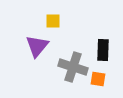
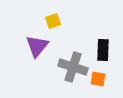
yellow square: rotated 21 degrees counterclockwise
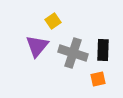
yellow square: rotated 14 degrees counterclockwise
gray cross: moved 14 px up
orange square: rotated 21 degrees counterclockwise
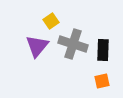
yellow square: moved 2 px left
gray cross: moved 9 px up
orange square: moved 4 px right, 2 px down
